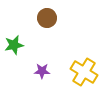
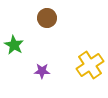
green star: rotated 30 degrees counterclockwise
yellow cross: moved 6 px right, 7 px up; rotated 24 degrees clockwise
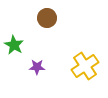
yellow cross: moved 5 px left, 1 px down
purple star: moved 5 px left, 4 px up
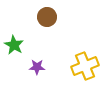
brown circle: moved 1 px up
yellow cross: rotated 12 degrees clockwise
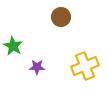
brown circle: moved 14 px right
green star: moved 1 px left, 1 px down
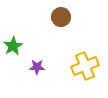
green star: rotated 12 degrees clockwise
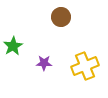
purple star: moved 7 px right, 4 px up
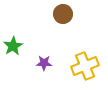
brown circle: moved 2 px right, 3 px up
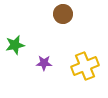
green star: moved 2 px right, 1 px up; rotated 18 degrees clockwise
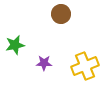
brown circle: moved 2 px left
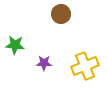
green star: rotated 18 degrees clockwise
